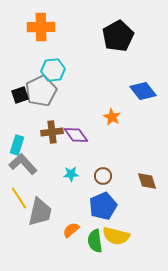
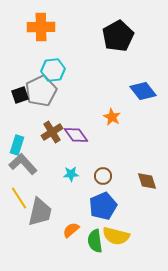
brown cross: rotated 25 degrees counterclockwise
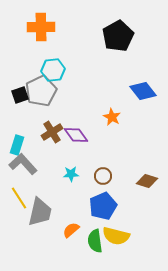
brown diamond: rotated 55 degrees counterclockwise
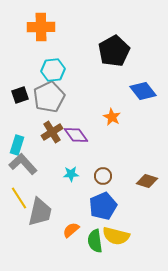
black pentagon: moved 4 px left, 15 px down
gray pentagon: moved 8 px right, 6 px down
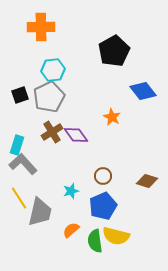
cyan star: moved 17 px down; rotated 14 degrees counterclockwise
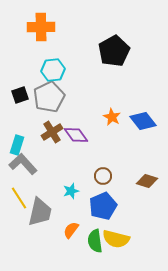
blue diamond: moved 30 px down
orange semicircle: rotated 12 degrees counterclockwise
yellow semicircle: moved 3 px down
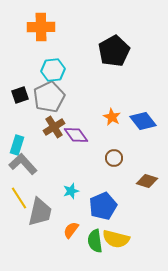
brown cross: moved 2 px right, 5 px up
brown circle: moved 11 px right, 18 px up
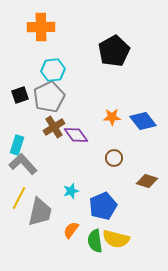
orange star: rotated 30 degrees counterclockwise
yellow line: rotated 60 degrees clockwise
